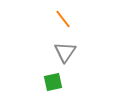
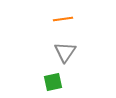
orange line: rotated 60 degrees counterclockwise
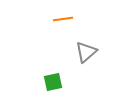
gray triangle: moved 21 px right; rotated 15 degrees clockwise
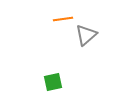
gray triangle: moved 17 px up
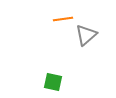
green square: rotated 24 degrees clockwise
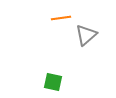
orange line: moved 2 px left, 1 px up
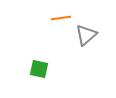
green square: moved 14 px left, 13 px up
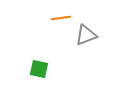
gray triangle: rotated 20 degrees clockwise
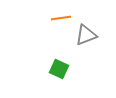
green square: moved 20 px right; rotated 12 degrees clockwise
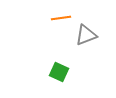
green square: moved 3 px down
